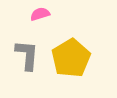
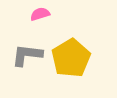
gray L-shape: rotated 88 degrees counterclockwise
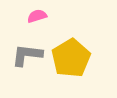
pink semicircle: moved 3 px left, 2 px down
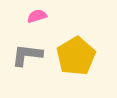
yellow pentagon: moved 5 px right, 2 px up
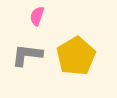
pink semicircle: rotated 54 degrees counterclockwise
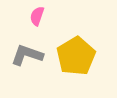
gray L-shape: rotated 12 degrees clockwise
